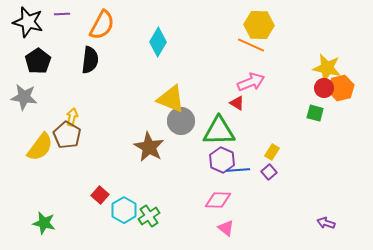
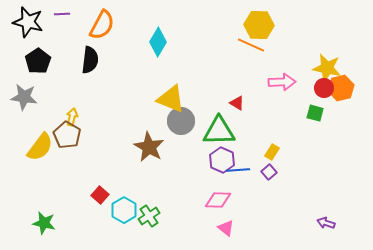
pink arrow: moved 31 px right; rotated 20 degrees clockwise
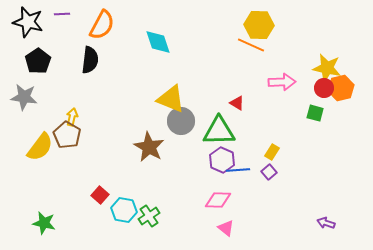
cyan diamond: rotated 48 degrees counterclockwise
cyan hexagon: rotated 20 degrees counterclockwise
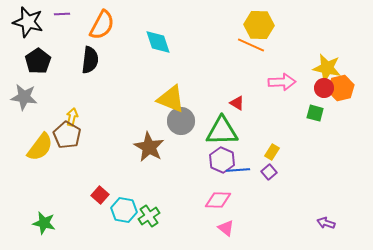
green triangle: moved 3 px right
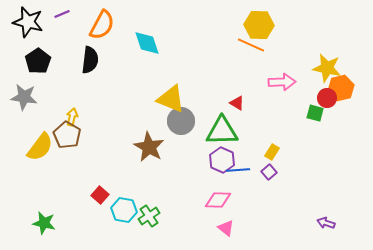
purple line: rotated 21 degrees counterclockwise
cyan diamond: moved 11 px left, 1 px down
red circle: moved 3 px right, 10 px down
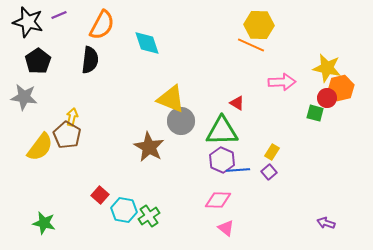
purple line: moved 3 px left, 1 px down
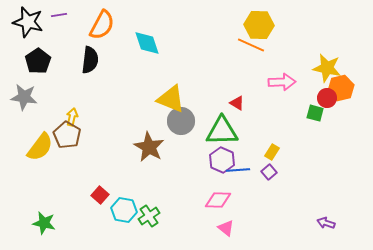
purple line: rotated 14 degrees clockwise
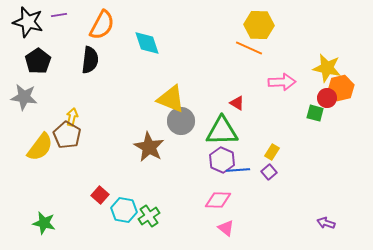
orange line: moved 2 px left, 3 px down
